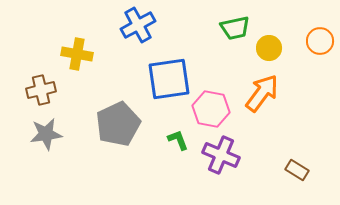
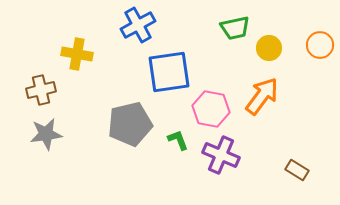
orange circle: moved 4 px down
blue square: moved 7 px up
orange arrow: moved 3 px down
gray pentagon: moved 12 px right; rotated 12 degrees clockwise
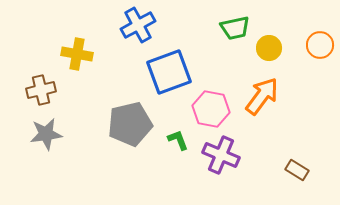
blue square: rotated 12 degrees counterclockwise
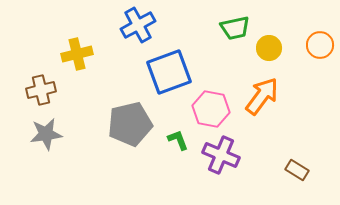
yellow cross: rotated 24 degrees counterclockwise
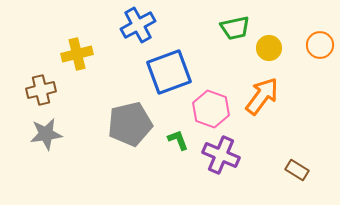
pink hexagon: rotated 9 degrees clockwise
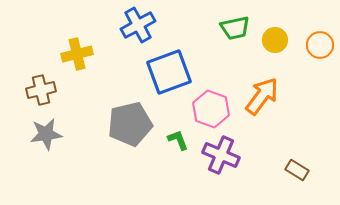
yellow circle: moved 6 px right, 8 px up
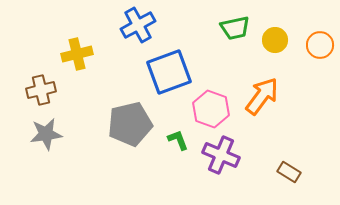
brown rectangle: moved 8 px left, 2 px down
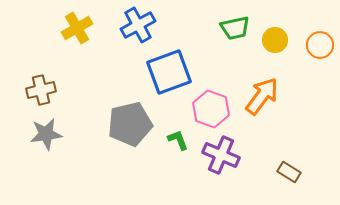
yellow cross: moved 26 px up; rotated 16 degrees counterclockwise
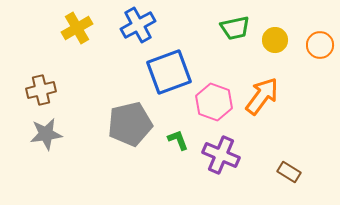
pink hexagon: moved 3 px right, 7 px up
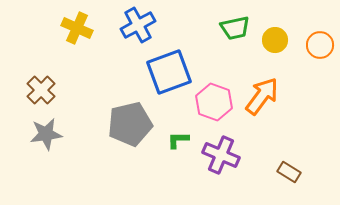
yellow cross: rotated 36 degrees counterclockwise
brown cross: rotated 32 degrees counterclockwise
green L-shape: rotated 70 degrees counterclockwise
